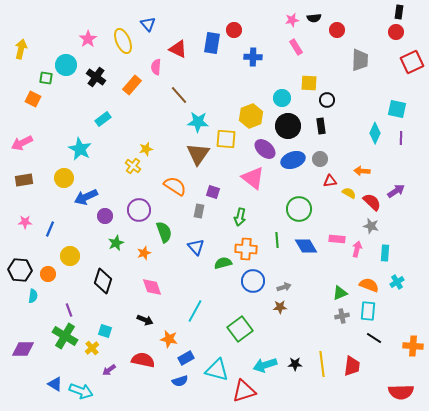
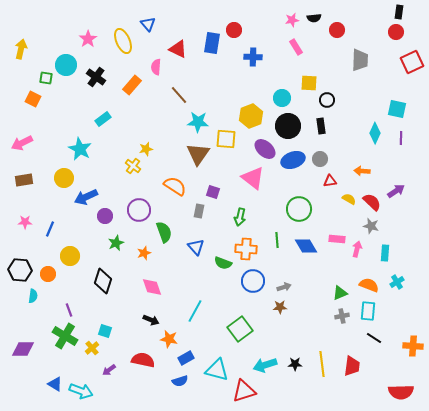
yellow semicircle at (349, 193): moved 6 px down
green semicircle at (223, 263): rotated 144 degrees counterclockwise
black arrow at (145, 320): moved 6 px right
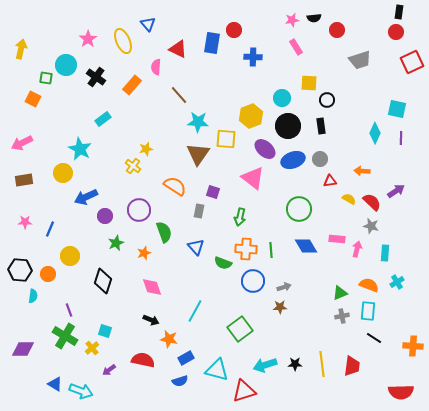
gray trapezoid at (360, 60): rotated 70 degrees clockwise
yellow circle at (64, 178): moved 1 px left, 5 px up
green line at (277, 240): moved 6 px left, 10 px down
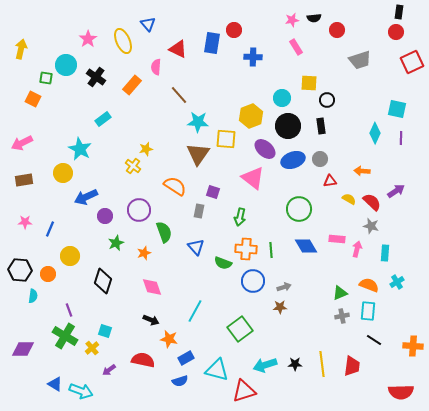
black line at (374, 338): moved 2 px down
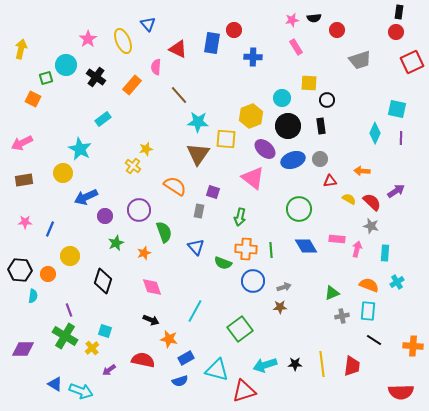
green square at (46, 78): rotated 24 degrees counterclockwise
green triangle at (340, 293): moved 8 px left
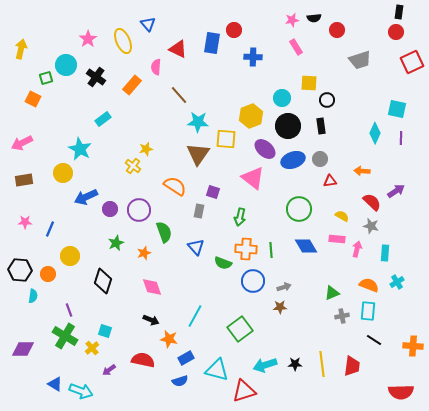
yellow semicircle at (349, 199): moved 7 px left, 17 px down
purple circle at (105, 216): moved 5 px right, 7 px up
cyan line at (195, 311): moved 5 px down
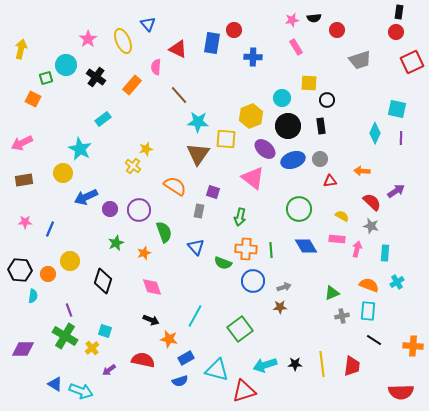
yellow circle at (70, 256): moved 5 px down
